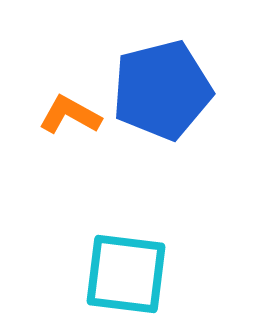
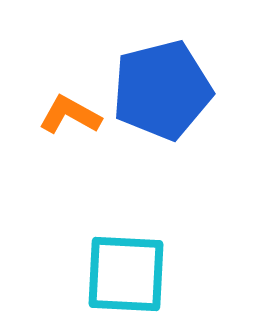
cyan square: rotated 4 degrees counterclockwise
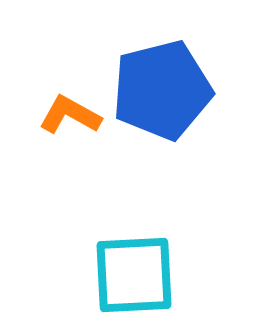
cyan square: moved 8 px right, 1 px down; rotated 6 degrees counterclockwise
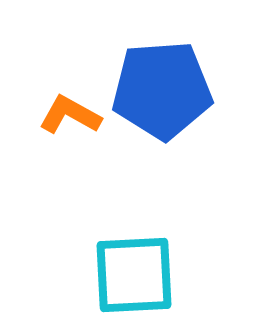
blue pentagon: rotated 10 degrees clockwise
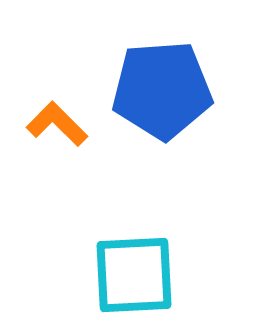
orange L-shape: moved 13 px left, 9 px down; rotated 16 degrees clockwise
